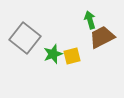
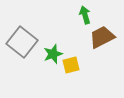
green arrow: moved 5 px left, 5 px up
gray square: moved 3 px left, 4 px down
yellow square: moved 1 px left, 9 px down
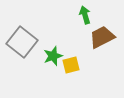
green star: moved 2 px down
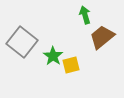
brown trapezoid: rotated 12 degrees counterclockwise
green star: rotated 18 degrees counterclockwise
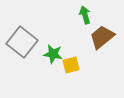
green star: moved 2 px up; rotated 24 degrees counterclockwise
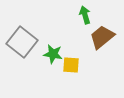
yellow square: rotated 18 degrees clockwise
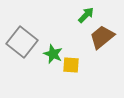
green arrow: moved 1 px right; rotated 60 degrees clockwise
green star: rotated 12 degrees clockwise
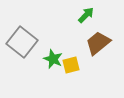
brown trapezoid: moved 4 px left, 6 px down
green star: moved 5 px down
yellow square: rotated 18 degrees counterclockwise
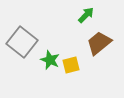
brown trapezoid: moved 1 px right
green star: moved 3 px left, 1 px down
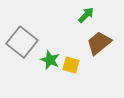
yellow square: rotated 30 degrees clockwise
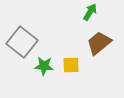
green arrow: moved 4 px right, 3 px up; rotated 12 degrees counterclockwise
green star: moved 6 px left, 6 px down; rotated 18 degrees counterclockwise
yellow square: rotated 18 degrees counterclockwise
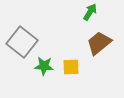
yellow square: moved 2 px down
